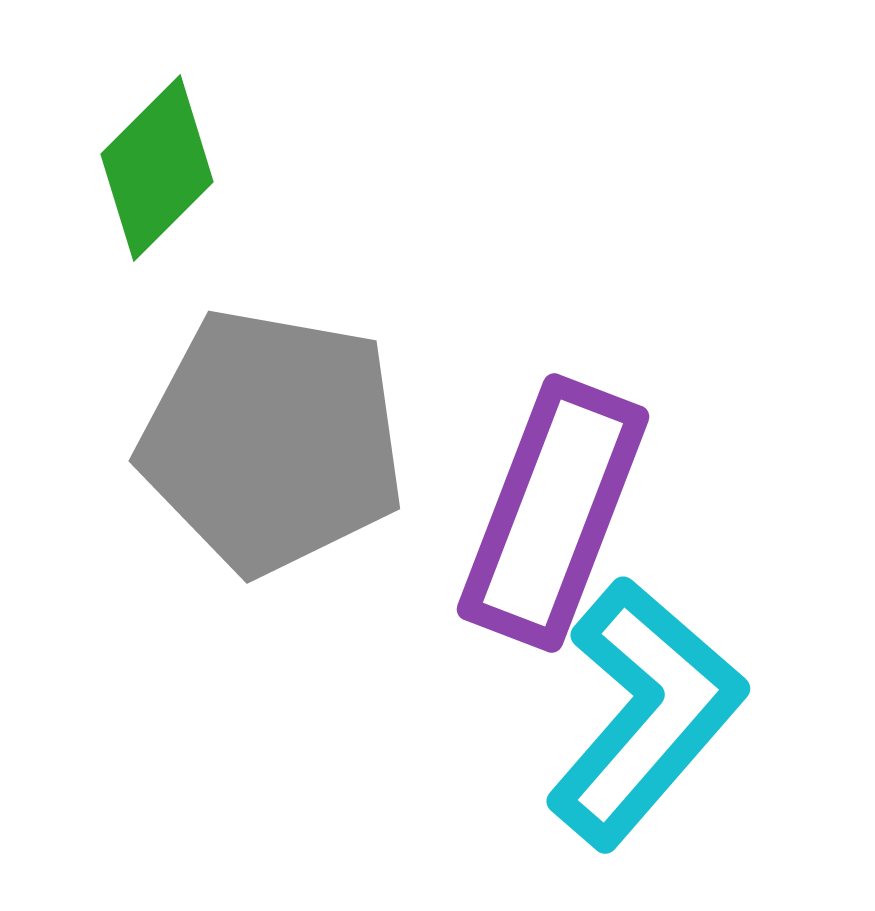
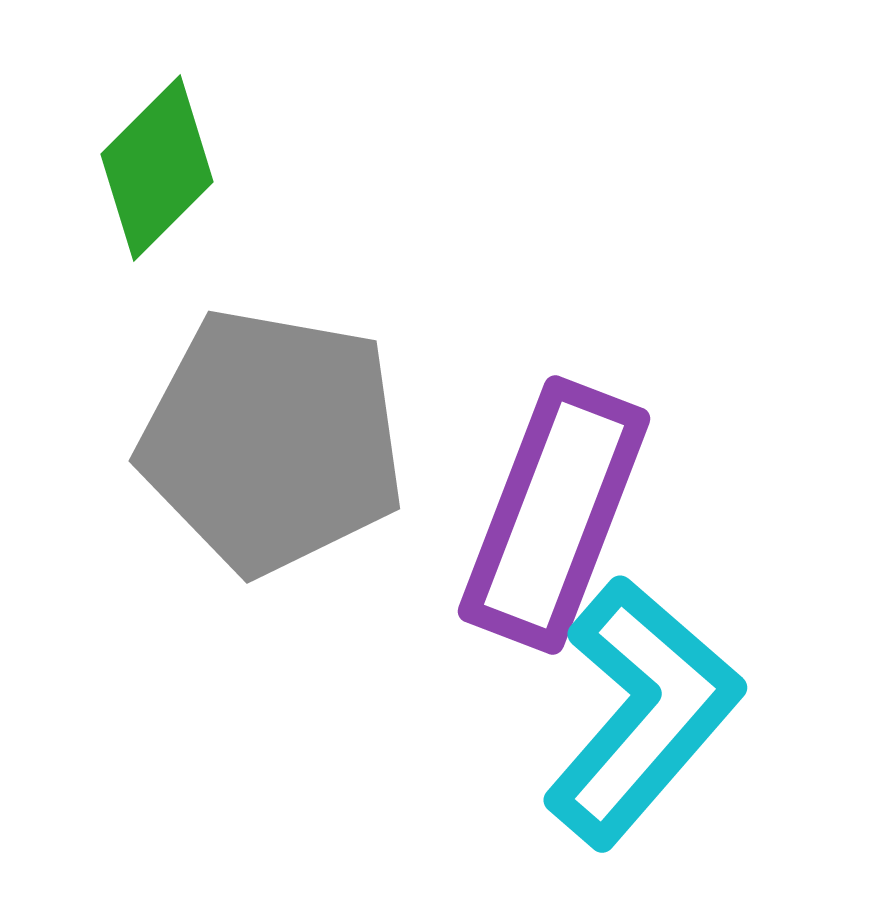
purple rectangle: moved 1 px right, 2 px down
cyan L-shape: moved 3 px left, 1 px up
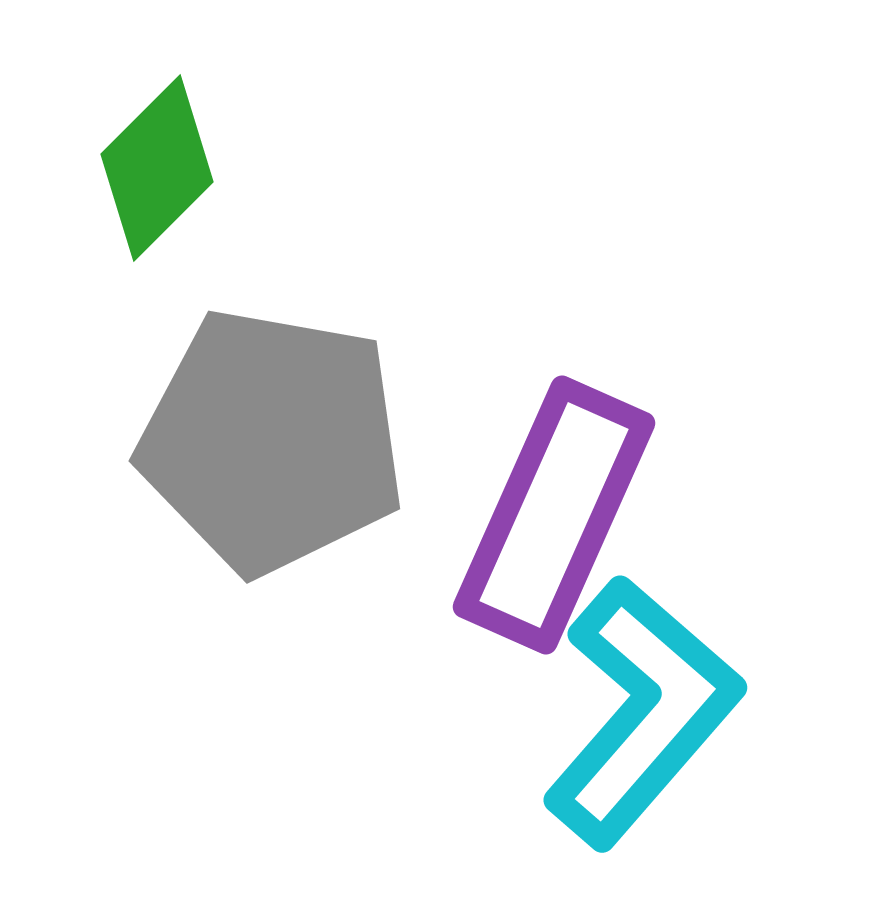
purple rectangle: rotated 3 degrees clockwise
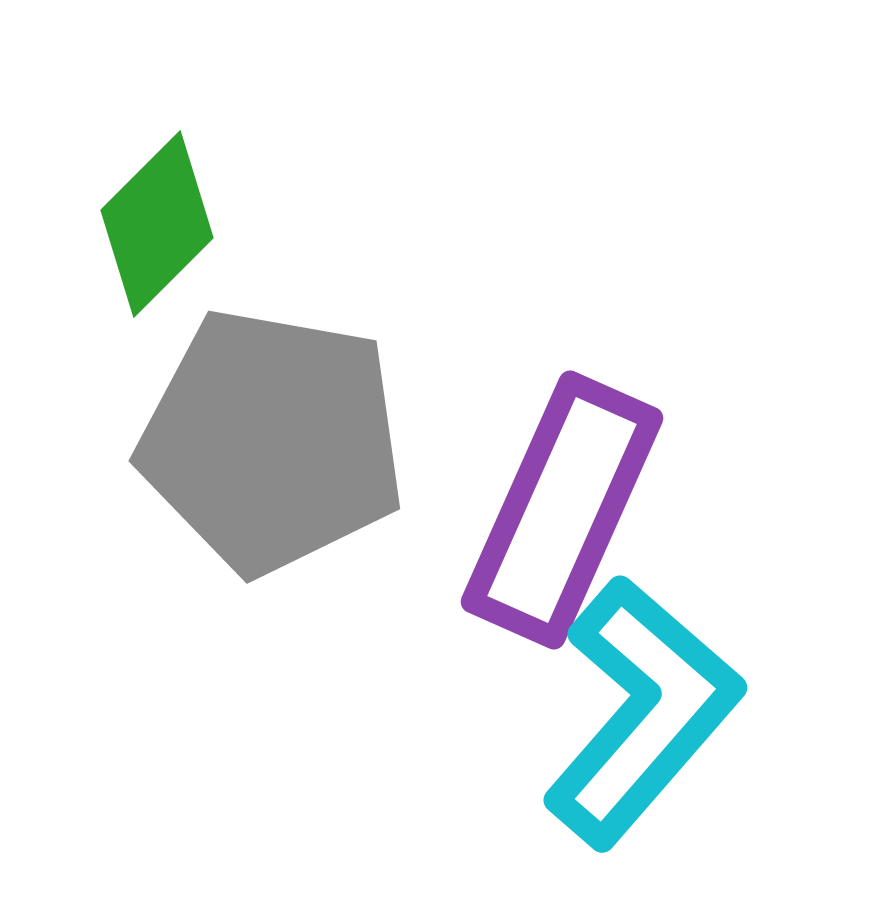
green diamond: moved 56 px down
purple rectangle: moved 8 px right, 5 px up
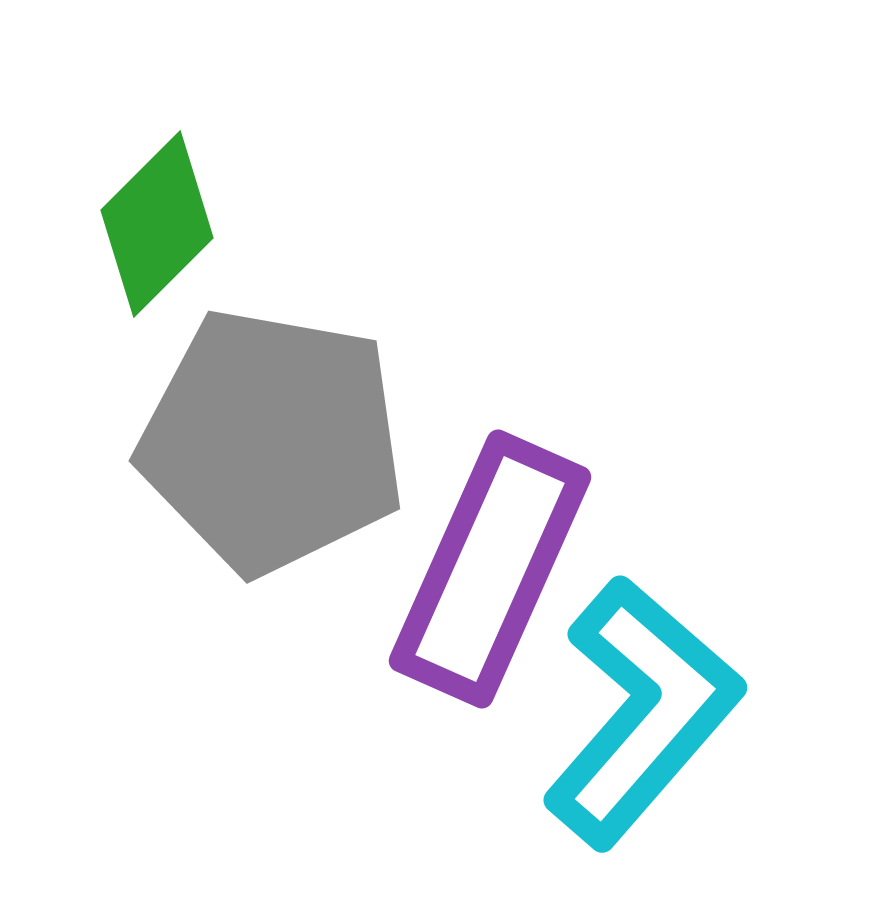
purple rectangle: moved 72 px left, 59 px down
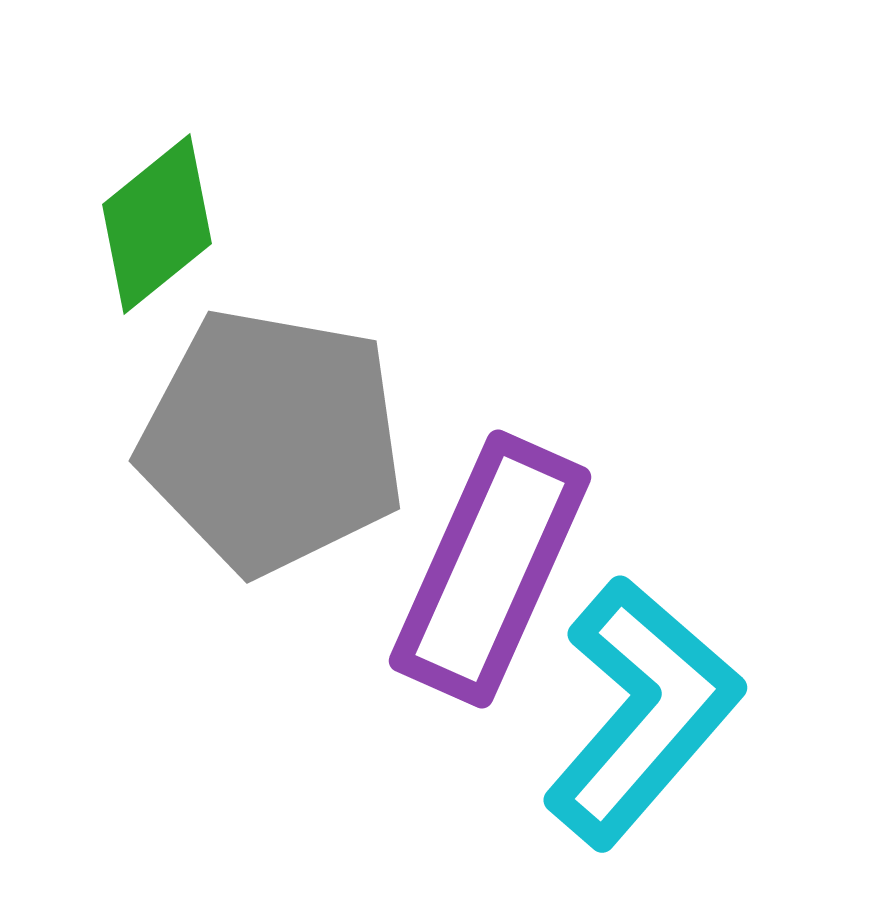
green diamond: rotated 6 degrees clockwise
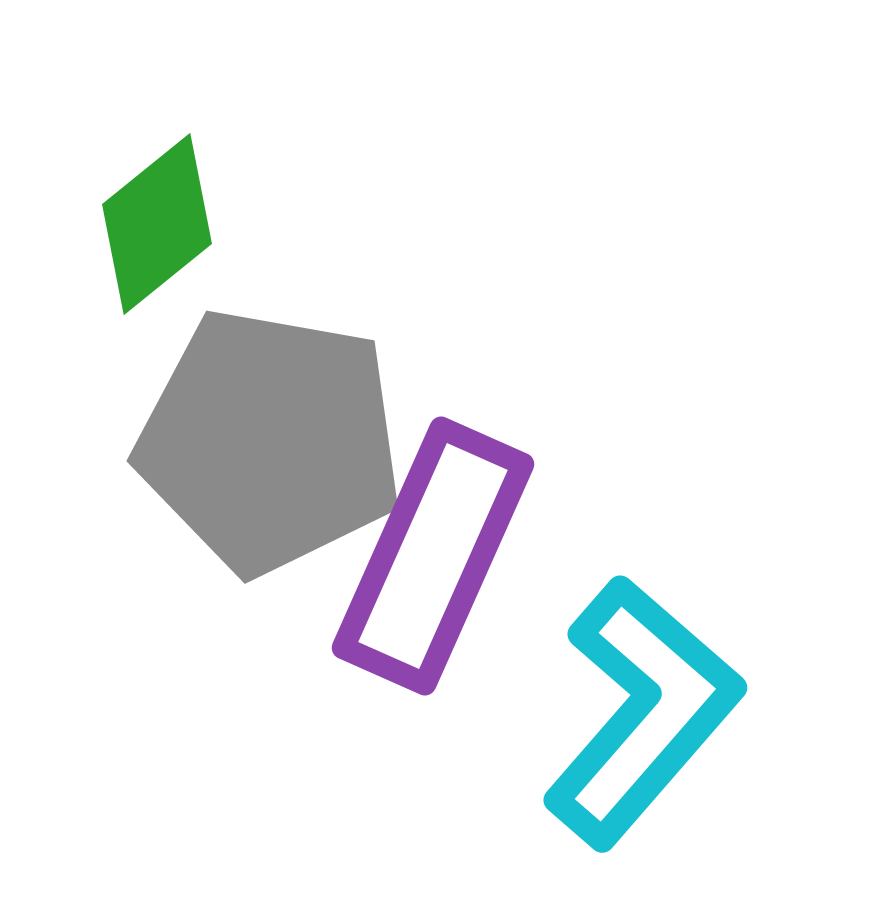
gray pentagon: moved 2 px left
purple rectangle: moved 57 px left, 13 px up
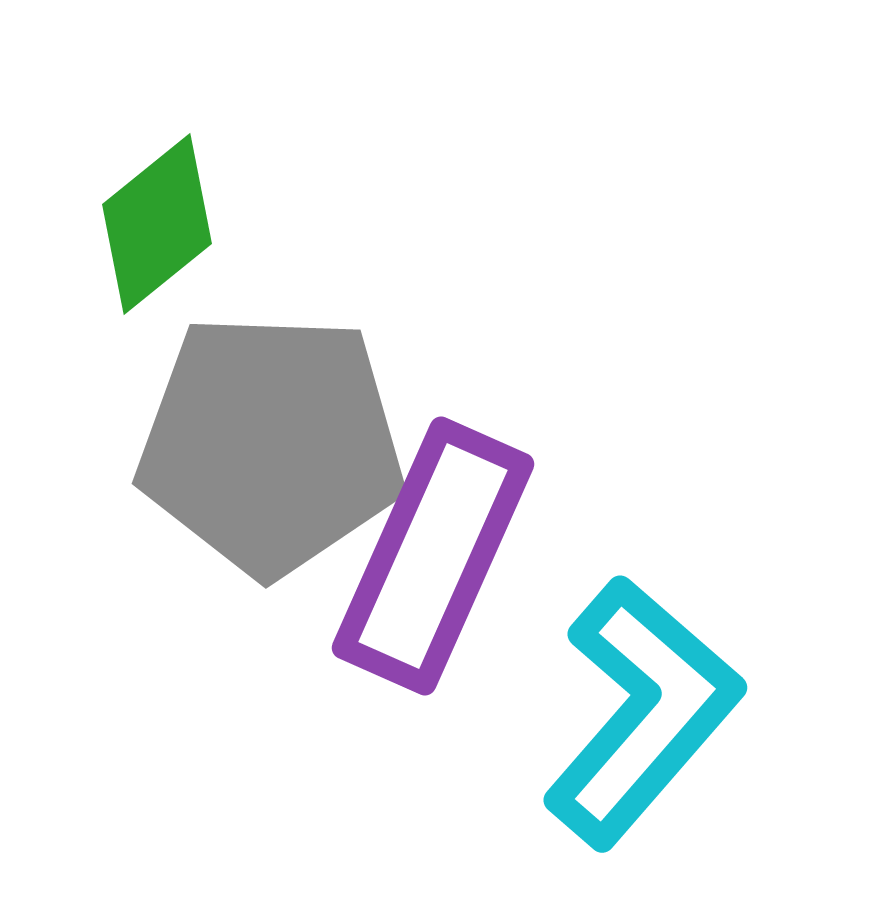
gray pentagon: moved 1 px right, 3 px down; rotated 8 degrees counterclockwise
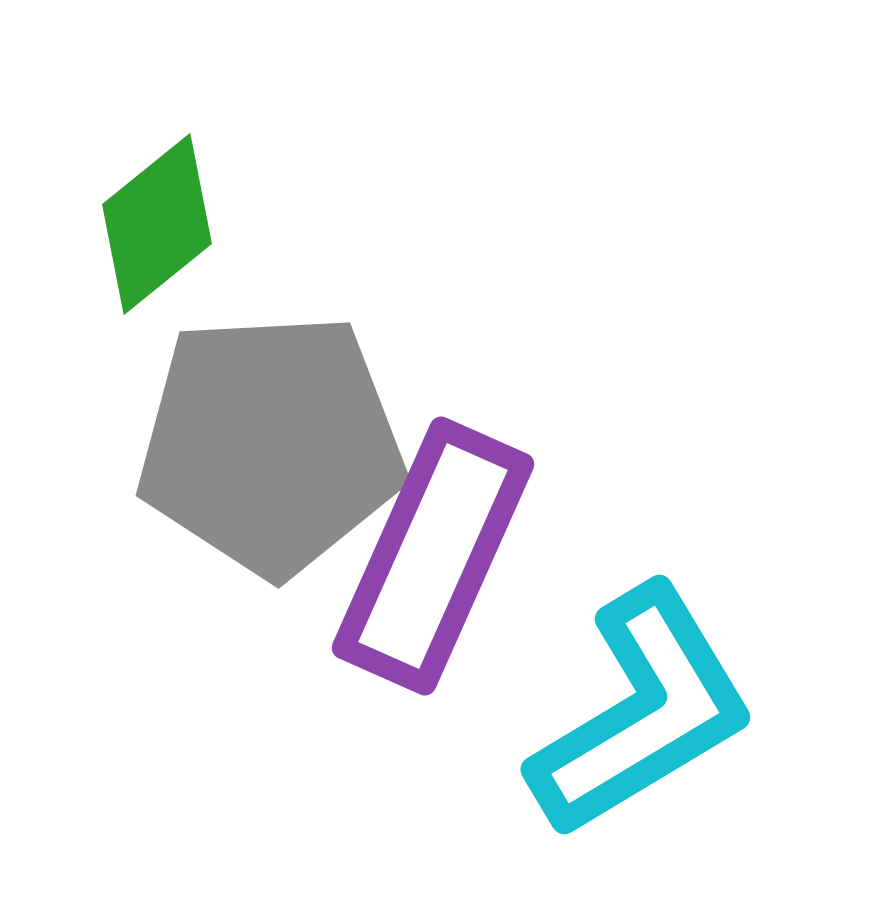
gray pentagon: rotated 5 degrees counterclockwise
cyan L-shape: rotated 18 degrees clockwise
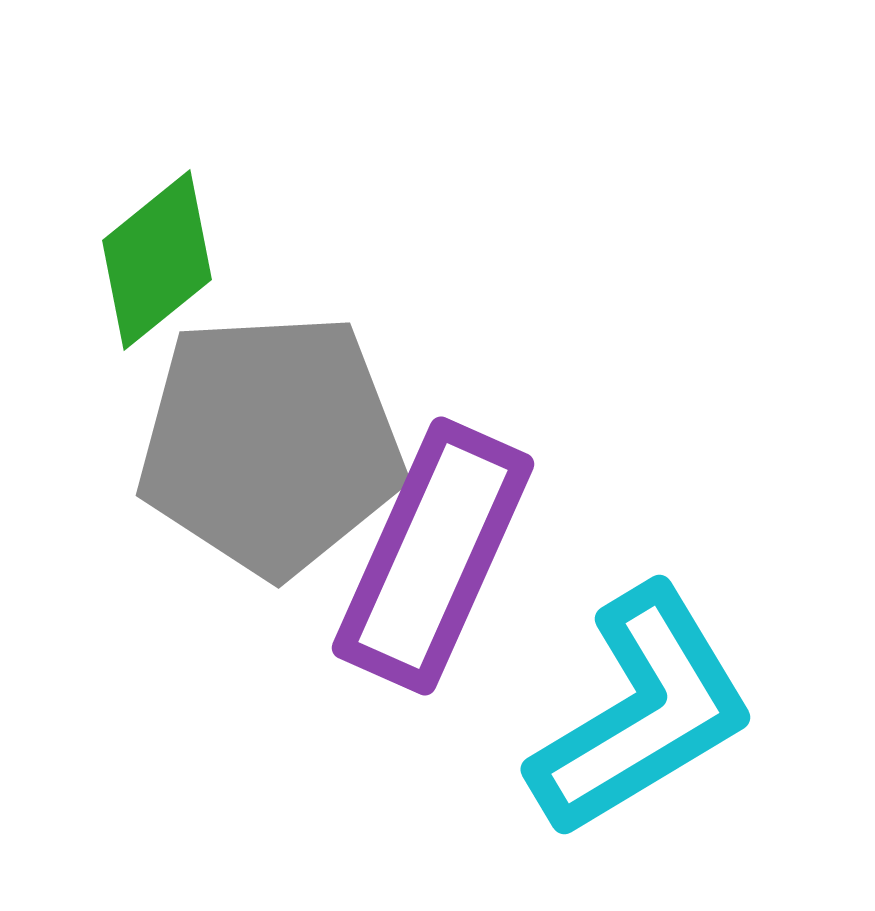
green diamond: moved 36 px down
